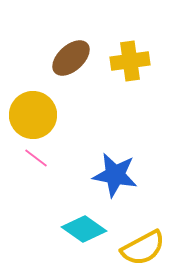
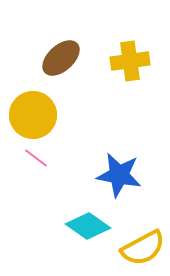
brown ellipse: moved 10 px left
blue star: moved 4 px right
cyan diamond: moved 4 px right, 3 px up
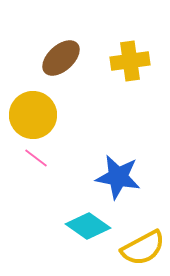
blue star: moved 1 px left, 2 px down
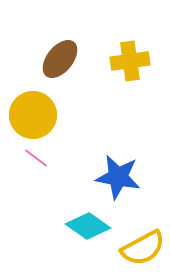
brown ellipse: moved 1 px left, 1 px down; rotated 9 degrees counterclockwise
